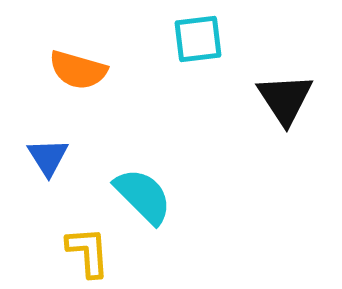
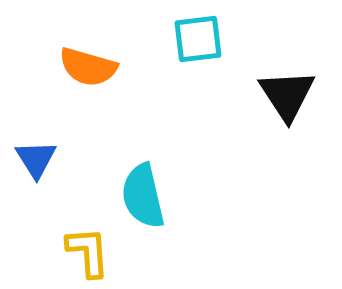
orange semicircle: moved 10 px right, 3 px up
black triangle: moved 2 px right, 4 px up
blue triangle: moved 12 px left, 2 px down
cyan semicircle: rotated 148 degrees counterclockwise
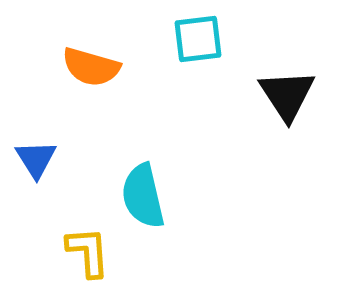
orange semicircle: moved 3 px right
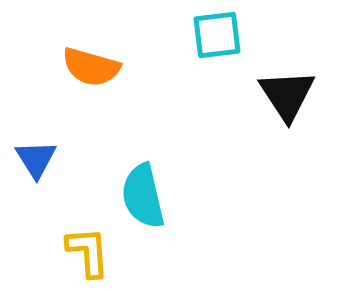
cyan square: moved 19 px right, 4 px up
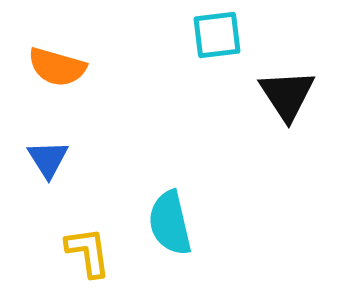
orange semicircle: moved 34 px left
blue triangle: moved 12 px right
cyan semicircle: moved 27 px right, 27 px down
yellow L-shape: rotated 4 degrees counterclockwise
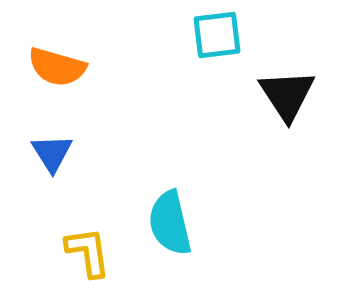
blue triangle: moved 4 px right, 6 px up
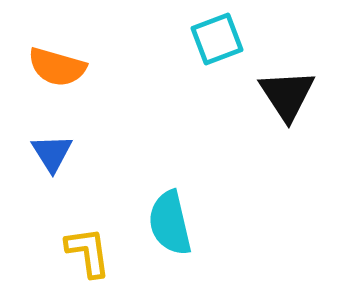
cyan square: moved 4 px down; rotated 14 degrees counterclockwise
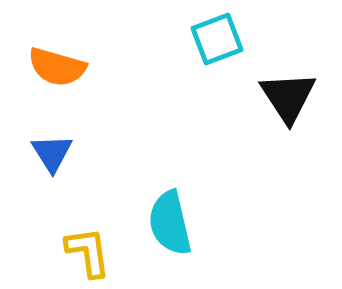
black triangle: moved 1 px right, 2 px down
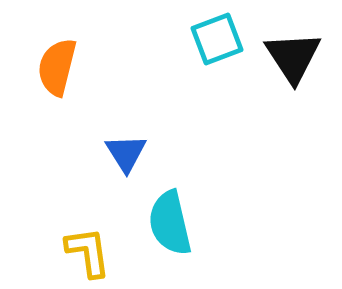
orange semicircle: rotated 88 degrees clockwise
black triangle: moved 5 px right, 40 px up
blue triangle: moved 74 px right
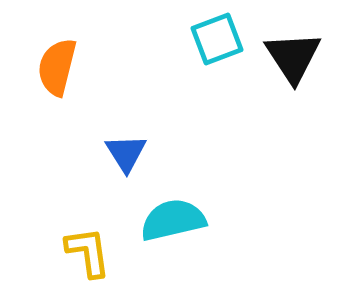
cyan semicircle: moved 3 px right, 3 px up; rotated 90 degrees clockwise
